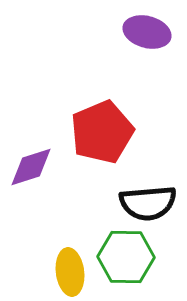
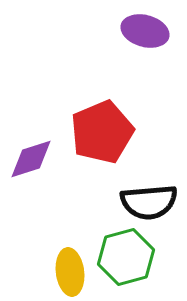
purple ellipse: moved 2 px left, 1 px up
purple diamond: moved 8 px up
black semicircle: moved 1 px right, 1 px up
green hexagon: rotated 16 degrees counterclockwise
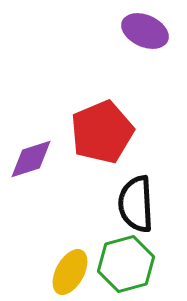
purple ellipse: rotated 9 degrees clockwise
black semicircle: moved 13 px left, 2 px down; rotated 92 degrees clockwise
green hexagon: moved 7 px down
yellow ellipse: rotated 36 degrees clockwise
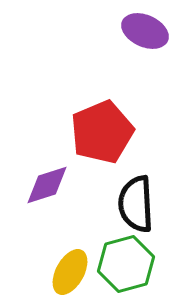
purple diamond: moved 16 px right, 26 px down
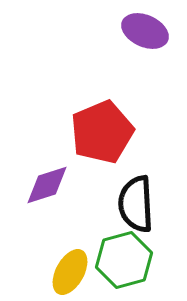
green hexagon: moved 2 px left, 4 px up
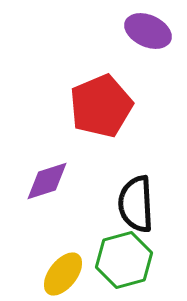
purple ellipse: moved 3 px right
red pentagon: moved 1 px left, 26 px up
purple diamond: moved 4 px up
yellow ellipse: moved 7 px left, 2 px down; rotated 9 degrees clockwise
